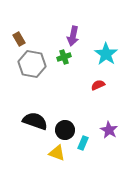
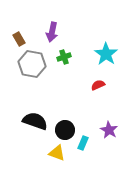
purple arrow: moved 21 px left, 4 px up
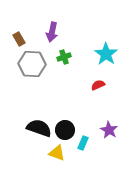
gray hexagon: rotated 8 degrees counterclockwise
black semicircle: moved 4 px right, 7 px down
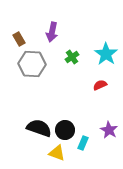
green cross: moved 8 px right; rotated 16 degrees counterclockwise
red semicircle: moved 2 px right
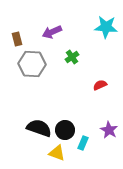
purple arrow: rotated 54 degrees clockwise
brown rectangle: moved 2 px left; rotated 16 degrees clockwise
cyan star: moved 27 px up; rotated 30 degrees counterclockwise
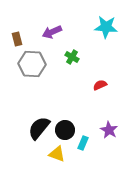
green cross: rotated 24 degrees counterclockwise
black semicircle: rotated 70 degrees counterclockwise
yellow triangle: moved 1 px down
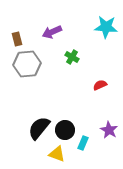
gray hexagon: moved 5 px left; rotated 8 degrees counterclockwise
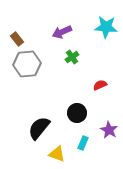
purple arrow: moved 10 px right
brown rectangle: rotated 24 degrees counterclockwise
green cross: rotated 24 degrees clockwise
black circle: moved 12 px right, 17 px up
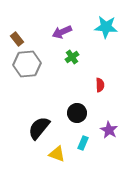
red semicircle: rotated 112 degrees clockwise
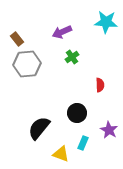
cyan star: moved 5 px up
yellow triangle: moved 4 px right
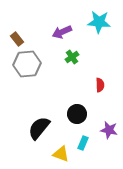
cyan star: moved 7 px left
black circle: moved 1 px down
purple star: rotated 18 degrees counterclockwise
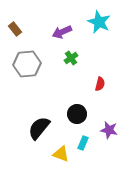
cyan star: rotated 20 degrees clockwise
brown rectangle: moved 2 px left, 10 px up
green cross: moved 1 px left, 1 px down
red semicircle: moved 1 px up; rotated 16 degrees clockwise
